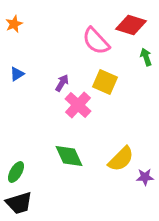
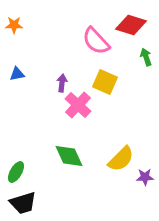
orange star: moved 1 px down; rotated 24 degrees clockwise
blue triangle: rotated 21 degrees clockwise
purple arrow: rotated 24 degrees counterclockwise
black trapezoid: moved 4 px right
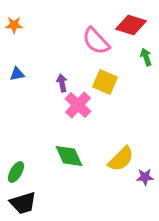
purple arrow: rotated 18 degrees counterclockwise
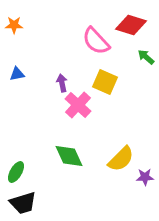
green arrow: rotated 30 degrees counterclockwise
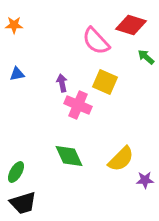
pink cross: rotated 20 degrees counterclockwise
purple star: moved 3 px down
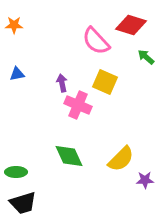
green ellipse: rotated 60 degrees clockwise
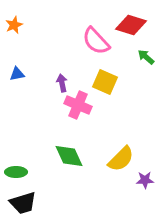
orange star: rotated 24 degrees counterclockwise
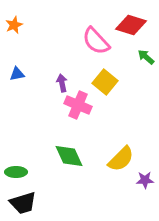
yellow square: rotated 15 degrees clockwise
